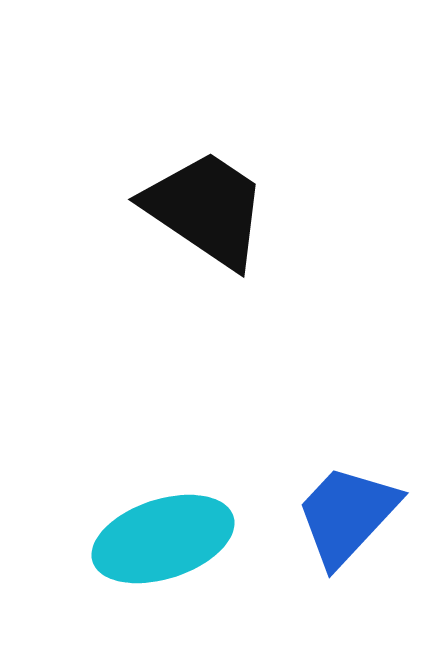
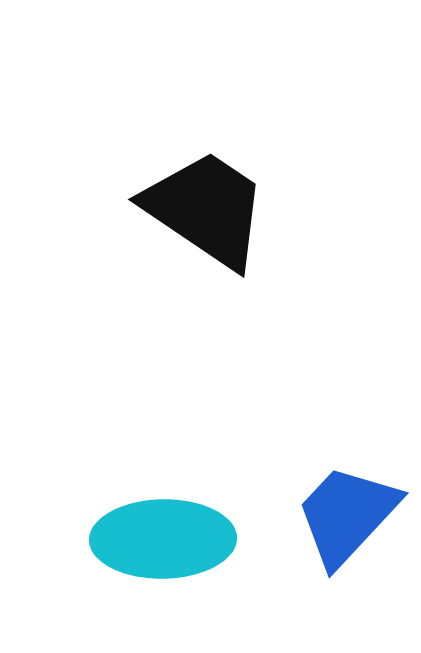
cyan ellipse: rotated 17 degrees clockwise
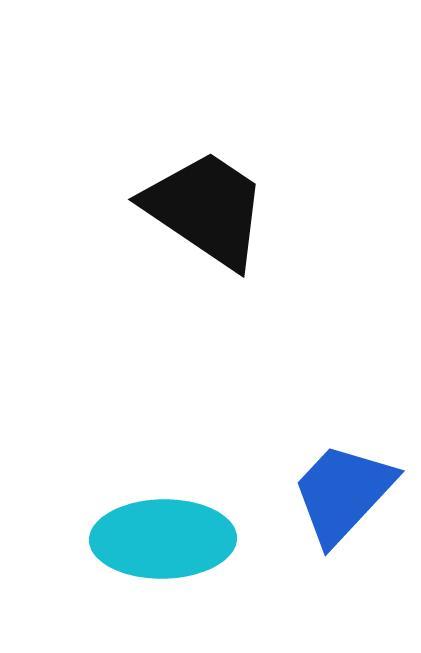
blue trapezoid: moved 4 px left, 22 px up
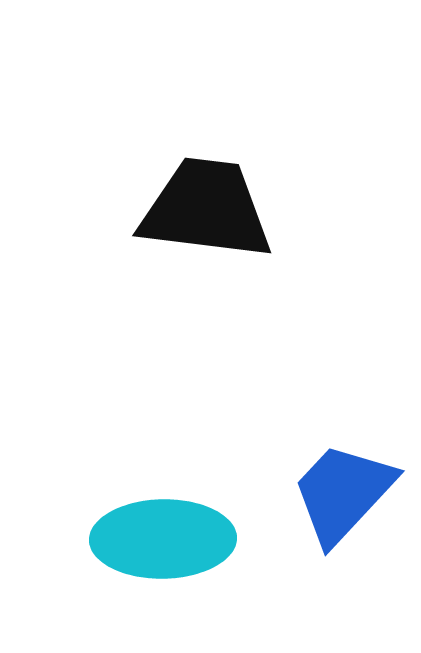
black trapezoid: rotated 27 degrees counterclockwise
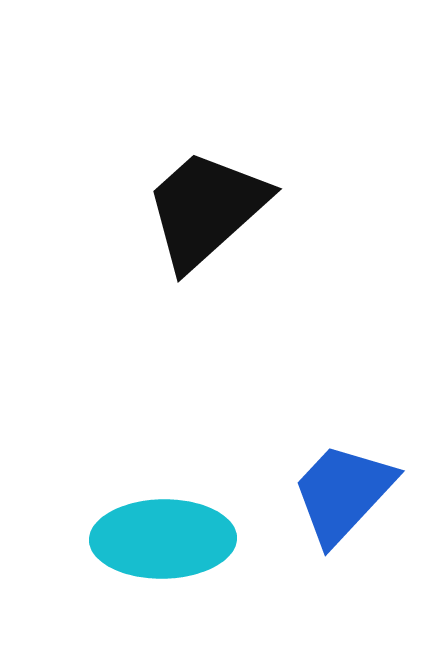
black trapezoid: rotated 49 degrees counterclockwise
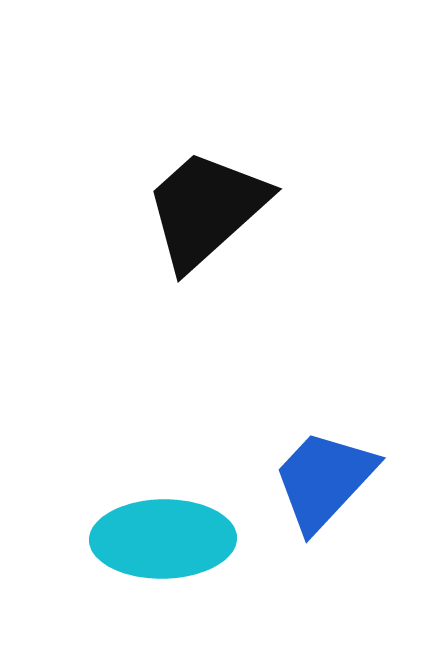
blue trapezoid: moved 19 px left, 13 px up
